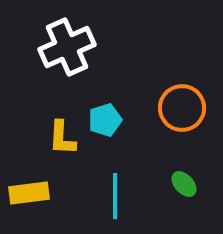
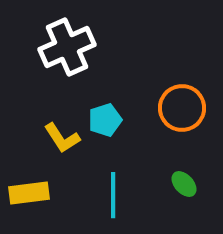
yellow L-shape: rotated 36 degrees counterclockwise
cyan line: moved 2 px left, 1 px up
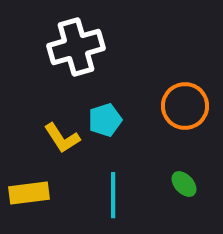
white cross: moved 9 px right; rotated 8 degrees clockwise
orange circle: moved 3 px right, 2 px up
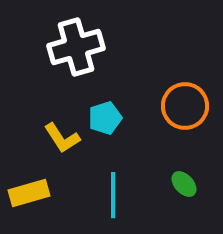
cyan pentagon: moved 2 px up
yellow rectangle: rotated 9 degrees counterclockwise
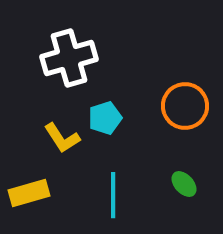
white cross: moved 7 px left, 11 px down
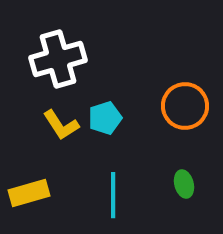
white cross: moved 11 px left, 1 px down
yellow L-shape: moved 1 px left, 13 px up
green ellipse: rotated 28 degrees clockwise
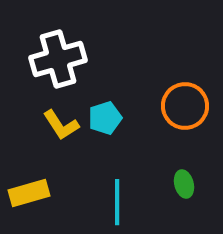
cyan line: moved 4 px right, 7 px down
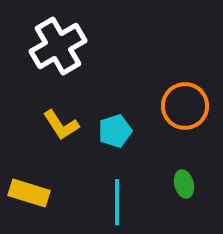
white cross: moved 13 px up; rotated 14 degrees counterclockwise
cyan pentagon: moved 10 px right, 13 px down
yellow rectangle: rotated 33 degrees clockwise
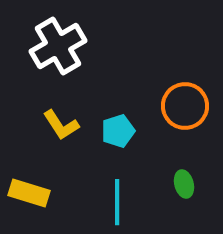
cyan pentagon: moved 3 px right
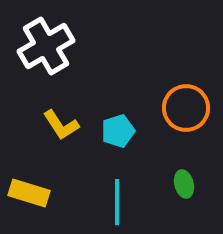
white cross: moved 12 px left
orange circle: moved 1 px right, 2 px down
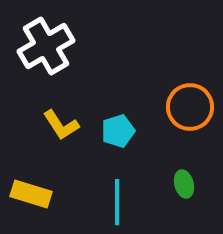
orange circle: moved 4 px right, 1 px up
yellow rectangle: moved 2 px right, 1 px down
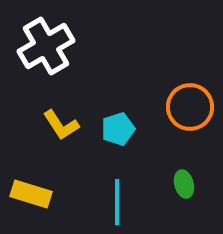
cyan pentagon: moved 2 px up
